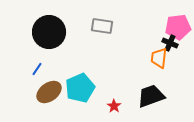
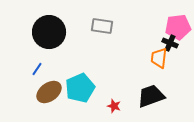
red star: rotated 16 degrees counterclockwise
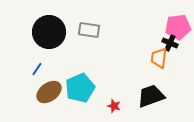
gray rectangle: moved 13 px left, 4 px down
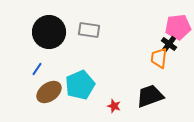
black cross: moved 1 px left, 1 px down; rotated 14 degrees clockwise
cyan pentagon: moved 3 px up
black trapezoid: moved 1 px left
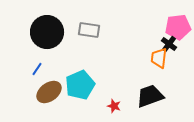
black circle: moved 2 px left
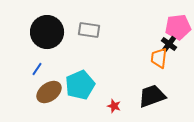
black trapezoid: moved 2 px right
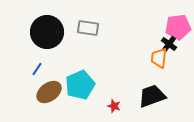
gray rectangle: moved 1 px left, 2 px up
